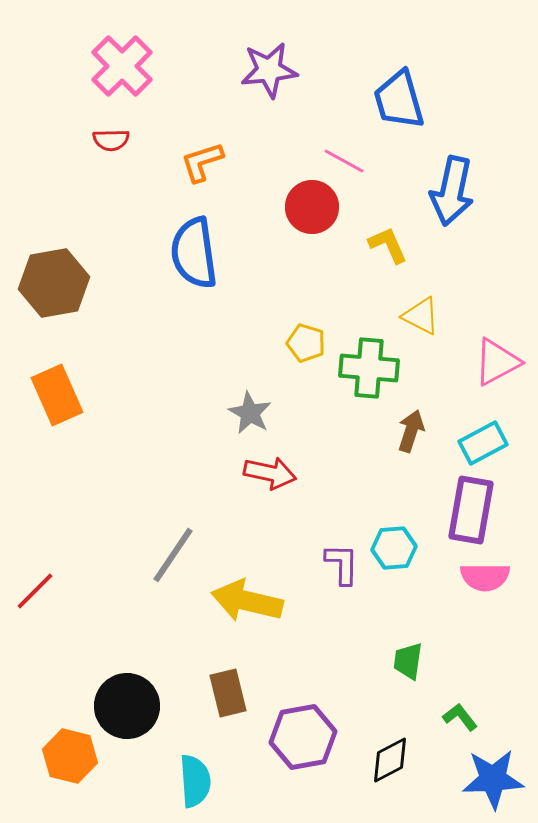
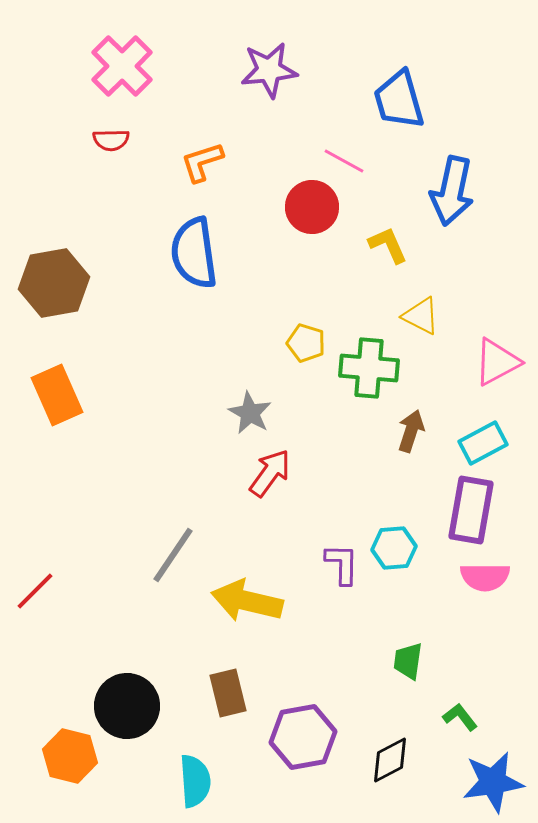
red arrow: rotated 66 degrees counterclockwise
blue star: moved 3 px down; rotated 6 degrees counterclockwise
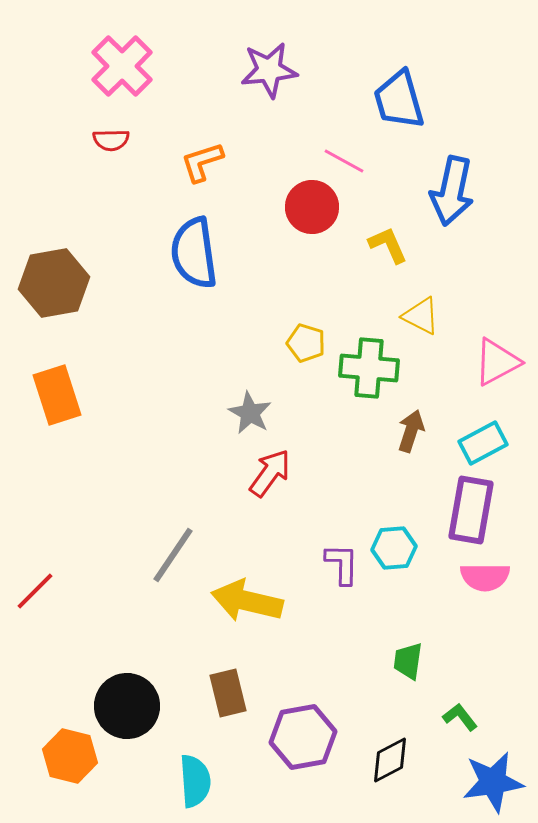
orange rectangle: rotated 6 degrees clockwise
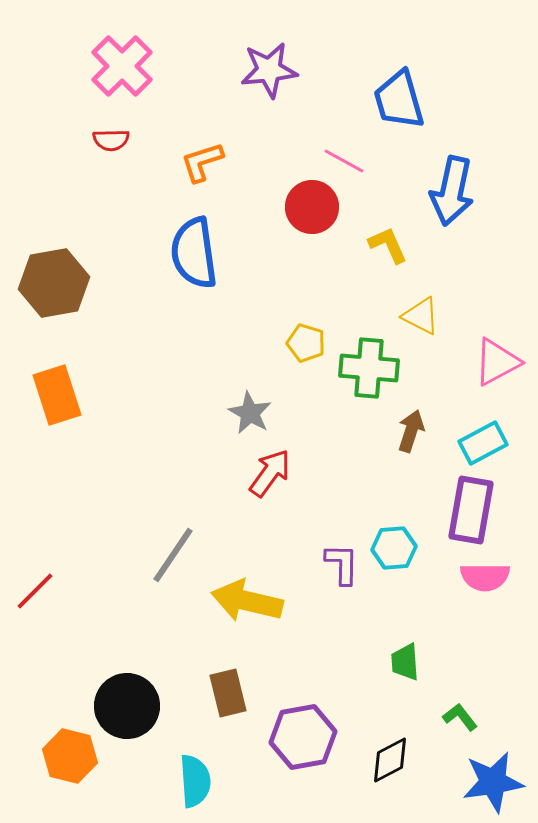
green trapezoid: moved 3 px left, 1 px down; rotated 12 degrees counterclockwise
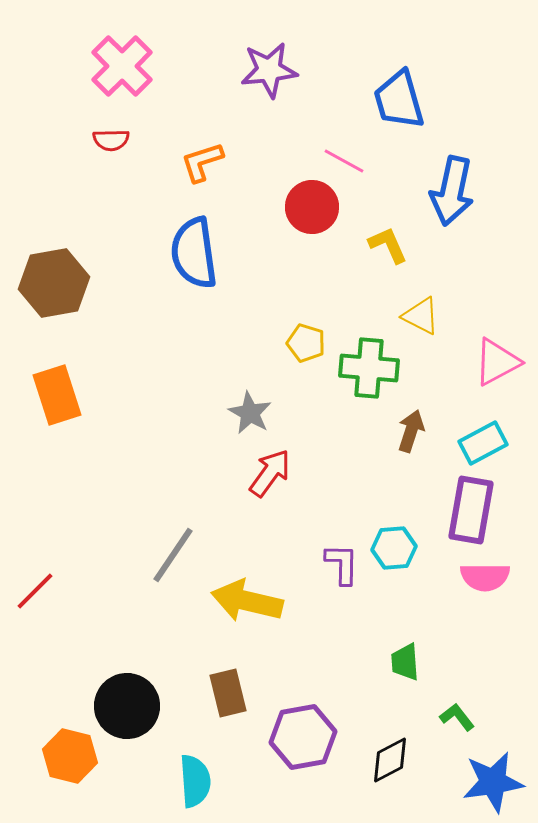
green L-shape: moved 3 px left
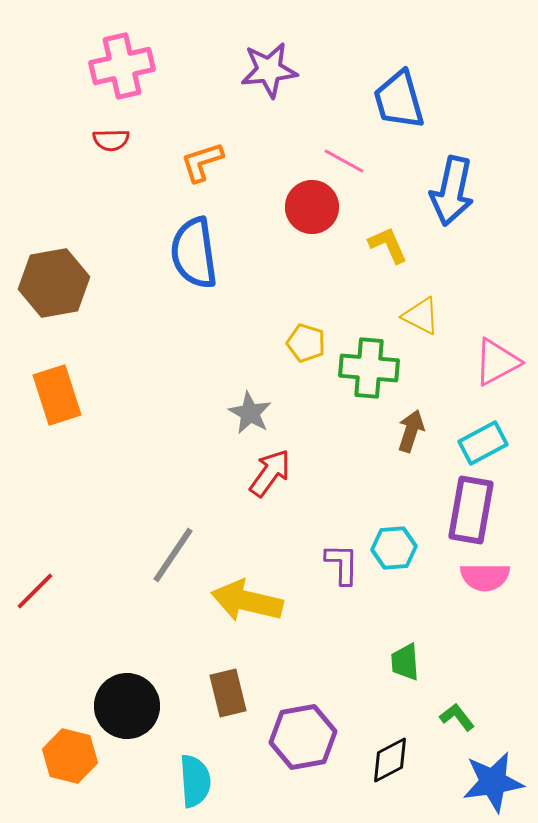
pink cross: rotated 32 degrees clockwise
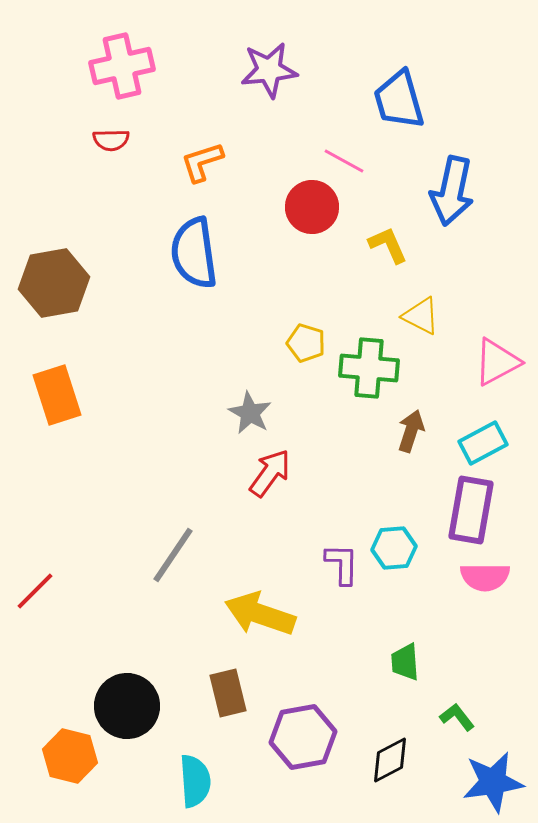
yellow arrow: moved 13 px right, 13 px down; rotated 6 degrees clockwise
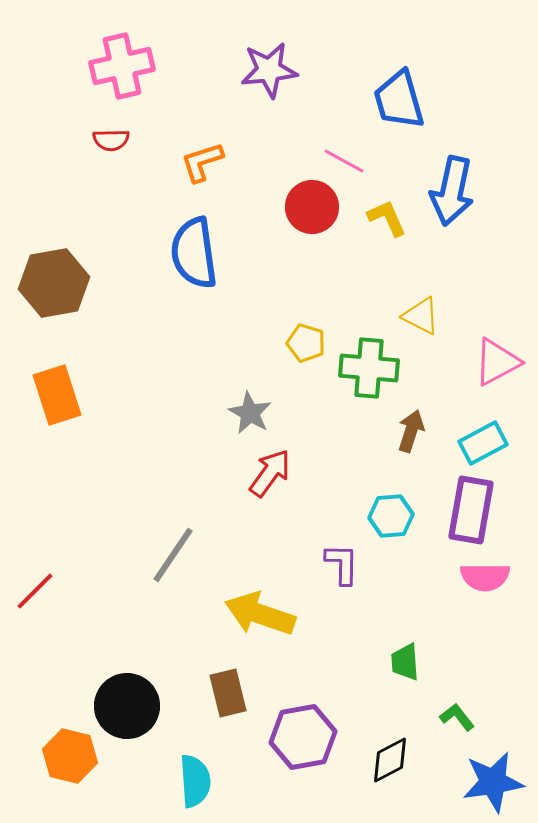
yellow L-shape: moved 1 px left, 27 px up
cyan hexagon: moved 3 px left, 32 px up
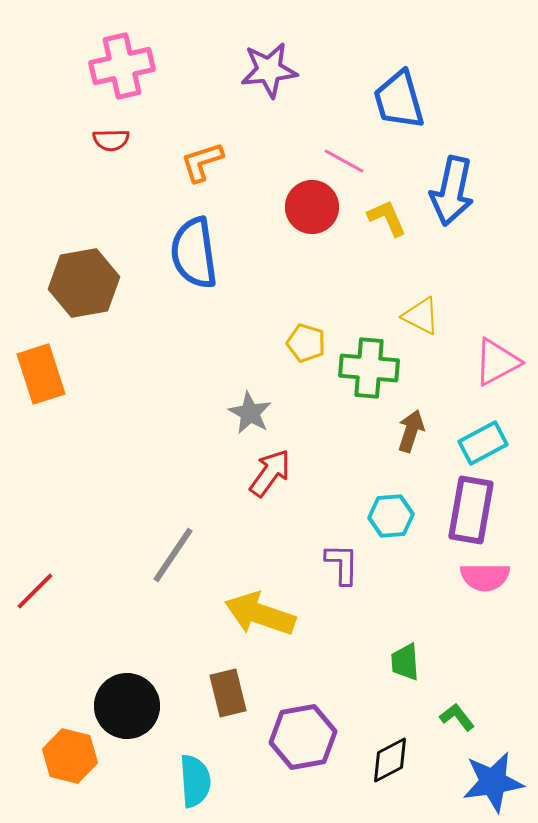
brown hexagon: moved 30 px right
orange rectangle: moved 16 px left, 21 px up
